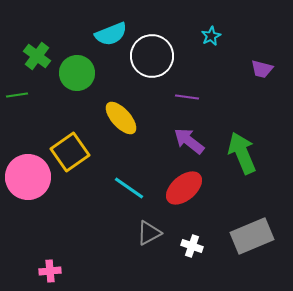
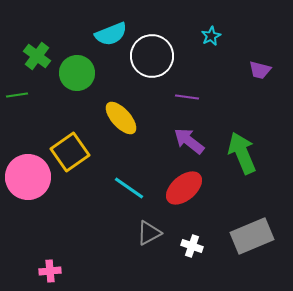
purple trapezoid: moved 2 px left, 1 px down
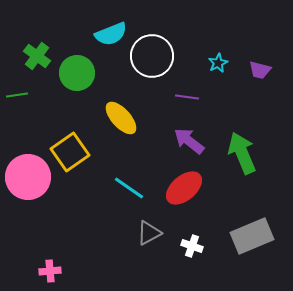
cyan star: moved 7 px right, 27 px down
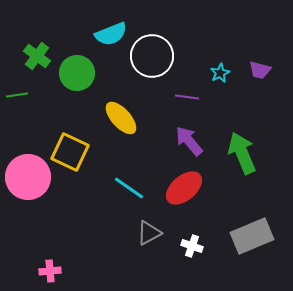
cyan star: moved 2 px right, 10 px down
purple arrow: rotated 12 degrees clockwise
yellow square: rotated 30 degrees counterclockwise
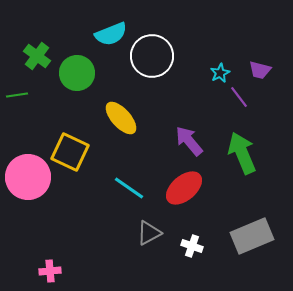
purple line: moved 52 px right; rotated 45 degrees clockwise
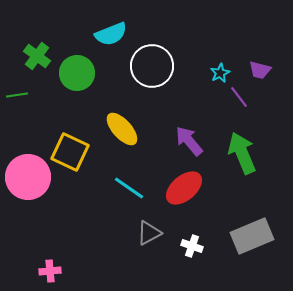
white circle: moved 10 px down
yellow ellipse: moved 1 px right, 11 px down
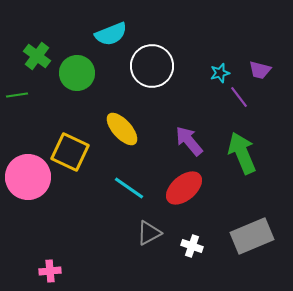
cyan star: rotated 12 degrees clockwise
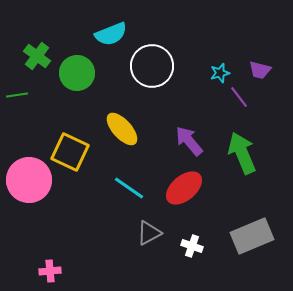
pink circle: moved 1 px right, 3 px down
